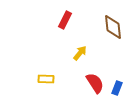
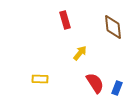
red rectangle: rotated 42 degrees counterclockwise
yellow rectangle: moved 6 px left
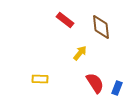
red rectangle: rotated 36 degrees counterclockwise
brown diamond: moved 12 px left
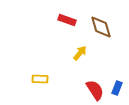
red rectangle: moved 2 px right; rotated 18 degrees counterclockwise
brown diamond: rotated 10 degrees counterclockwise
red semicircle: moved 7 px down
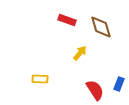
blue rectangle: moved 2 px right, 4 px up
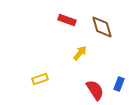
brown diamond: moved 1 px right
yellow rectangle: rotated 21 degrees counterclockwise
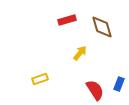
red rectangle: rotated 36 degrees counterclockwise
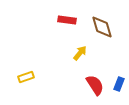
red rectangle: rotated 24 degrees clockwise
yellow rectangle: moved 14 px left, 2 px up
red semicircle: moved 5 px up
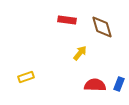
red semicircle: rotated 55 degrees counterclockwise
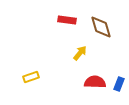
brown diamond: moved 1 px left
yellow rectangle: moved 5 px right
red semicircle: moved 3 px up
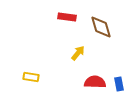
red rectangle: moved 3 px up
yellow arrow: moved 2 px left
yellow rectangle: rotated 28 degrees clockwise
blue rectangle: rotated 32 degrees counterclockwise
